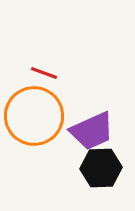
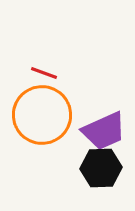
orange circle: moved 8 px right, 1 px up
purple trapezoid: moved 12 px right
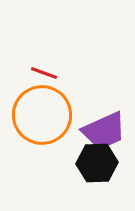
black hexagon: moved 4 px left, 5 px up
